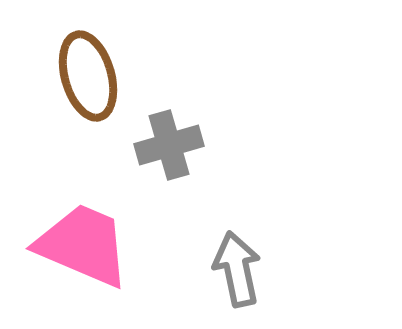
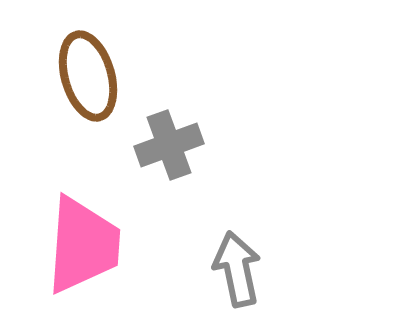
gray cross: rotated 4 degrees counterclockwise
pink trapezoid: rotated 71 degrees clockwise
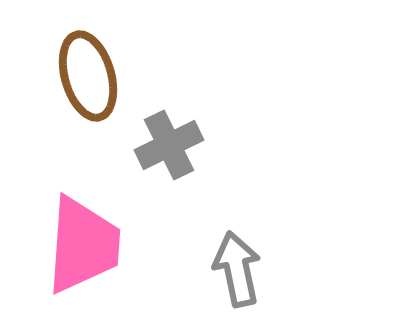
gray cross: rotated 6 degrees counterclockwise
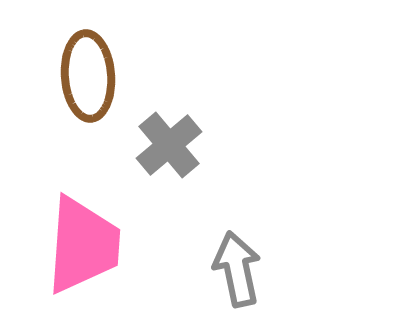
brown ellipse: rotated 12 degrees clockwise
gray cross: rotated 14 degrees counterclockwise
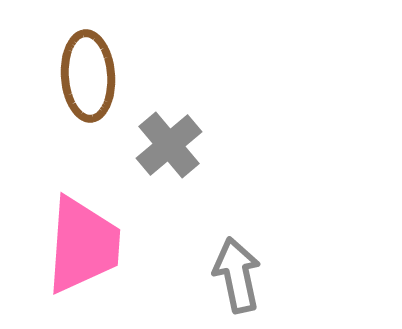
gray arrow: moved 6 px down
